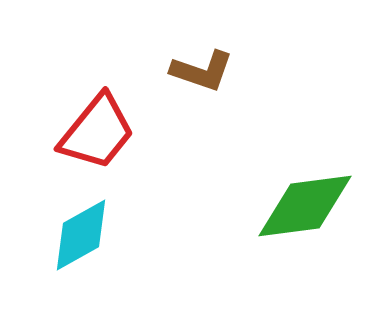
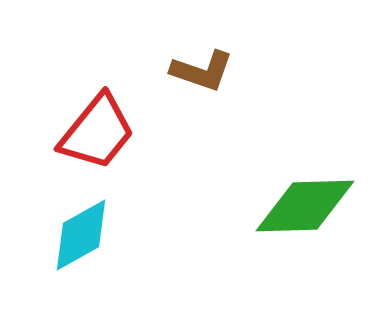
green diamond: rotated 6 degrees clockwise
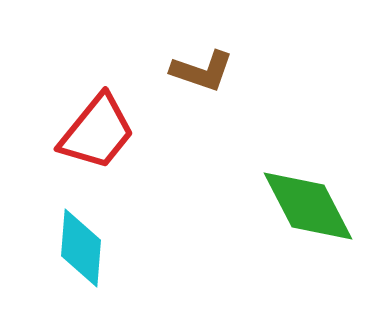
green diamond: moved 3 px right; rotated 64 degrees clockwise
cyan diamond: moved 13 px down; rotated 56 degrees counterclockwise
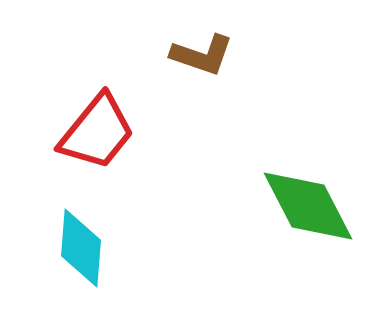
brown L-shape: moved 16 px up
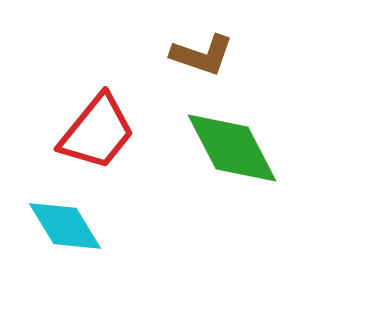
green diamond: moved 76 px left, 58 px up
cyan diamond: moved 16 px left, 22 px up; rotated 36 degrees counterclockwise
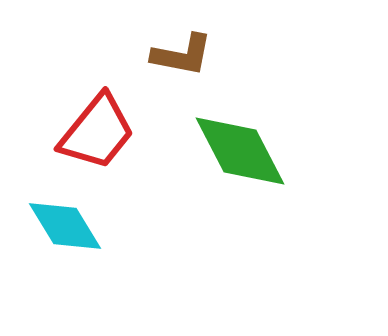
brown L-shape: moved 20 px left; rotated 8 degrees counterclockwise
green diamond: moved 8 px right, 3 px down
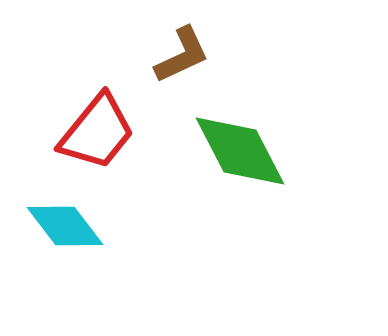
brown L-shape: rotated 36 degrees counterclockwise
cyan diamond: rotated 6 degrees counterclockwise
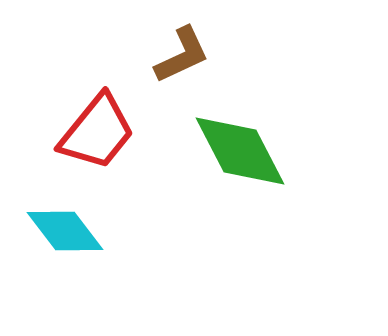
cyan diamond: moved 5 px down
